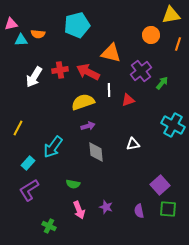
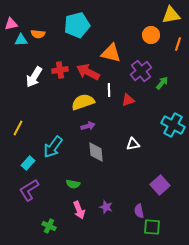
green square: moved 16 px left, 18 px down
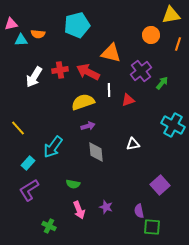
yellow line: rotated 70 degrees counterclockwise
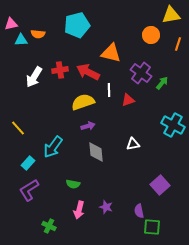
purple cross: moved 2 px down; rotated 15 degrees counterclockwise
pink arrow: rotated 36 degrees clockwise
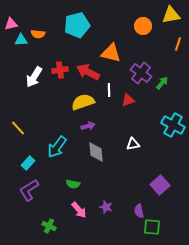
orange circle: moved 8 px left, 9 px up
cyan arrow: moved 4 px right
pink arrow: rotated 54 degrees counterclockwise
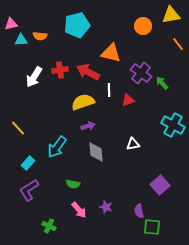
orange semicircle: moved 2 px right, 2 px down
orange line: rotated 56 degrees counterclockwise
green arrow: rotated 80 degrees counterclockwise
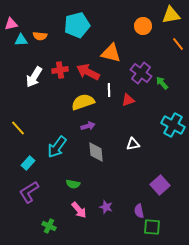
purple L-shape: moved 2 px down
